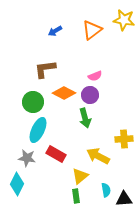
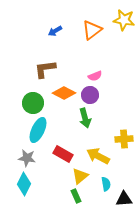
green circle: moved 1 px down
red rectangle: moved 7 px right
cyan diamond: moved 7 px right
cyan semicircle: moved 6 px up
green rectangle: rotated 16 degrees counterclockwise
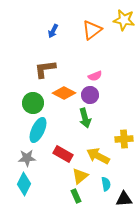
blue arrow: moved 2 px left; rotated 32 degrees counterclockwise
gray star: rotated 12 degrees counterclockwise
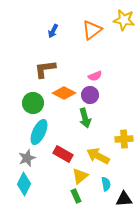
cyan ellipse: moved 1 px right, 2 px down
gray star: rotated 18 degrees counterclockwise
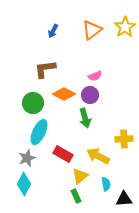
yellow star: moved 1 px right, 7 px down; rotated 30 degrees clockwise
orange diamond: moved 1 px down
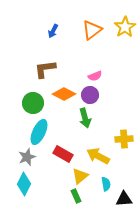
gray star: moved 1 px up
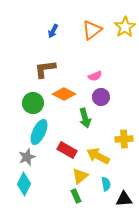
purple circle: moved 11 px right, 2 px down
red rectangle: moved 4 px right, 4 px up
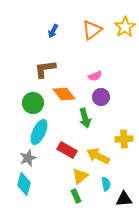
orange diamond: rotated 25 degrees clockwise
gray star: moved 1 px right, 1 px down
cyan diamond: rotated 10 degrees counterclockwise
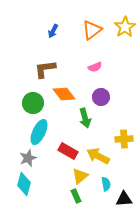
pink semicircle: moved 9 px up
red rectangle: moved 1 px right, 1 px down
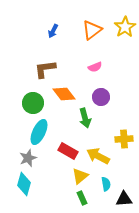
green rectangle: moved 6 px right, 2 px down
